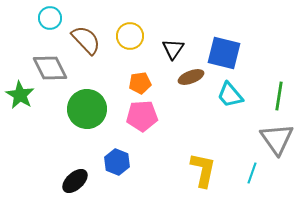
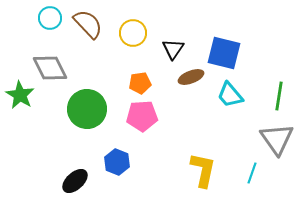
yellow circle: moved 3 px right, 3 px up
brown semicircle: moved 2 px right, 16 px up
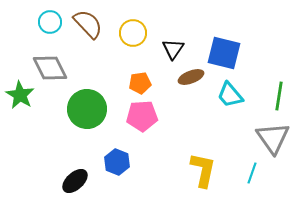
cyan circle: moved 4 px down
gray triangle: moved 4 px left, 1 px up
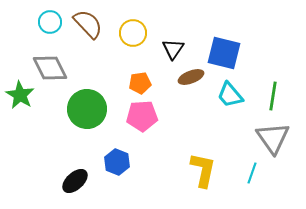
green line: moved 6 px left
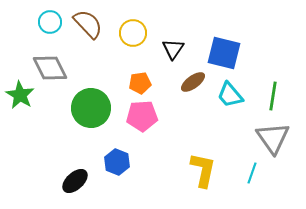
brown ellipse: moved 2 px right, 5 px down; rotated 15 degrees counterclockwise
green circle: moved 4 px right, 1 px up
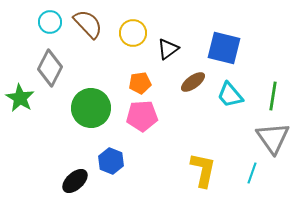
black triangle: moved 5 px left; rotated 20 degrees clockwise
blue square: moved 5 px up
gray diamond: rotated 54 degrees clockwise
green star: moved 3 px down
blue hexagon: moved 6 px left, 1 px up
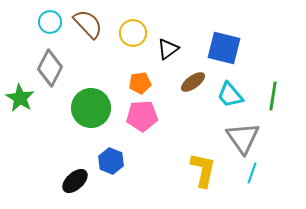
gray triangle: moved 30 px left
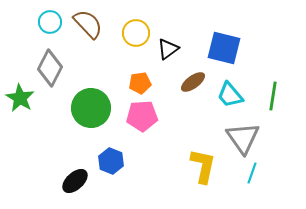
yellow circle: moved 3 px right
yellow L-shape: moved 4 px up
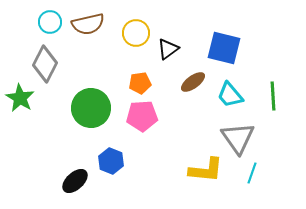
brown semicircle: rotated 120 degrees clockwise
gray diamond: moved 5 px left, 4 px up
green line: rotated 12 degrees counterclockwise
gray triangle: moved 5 px left
yellow L-shape: moved 3 px right, 4 px down; rotated 84 degrees clockwise
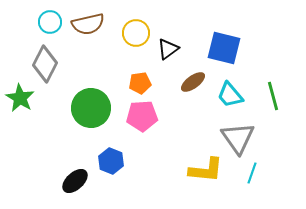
green line: rotated 12 degrees counterclockwise
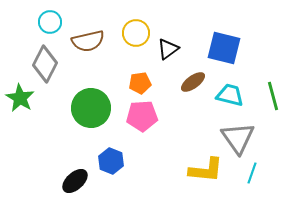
brown semicircle: moved 17 px down
cyan trapezoid: rotated 144 degrees clockwise
